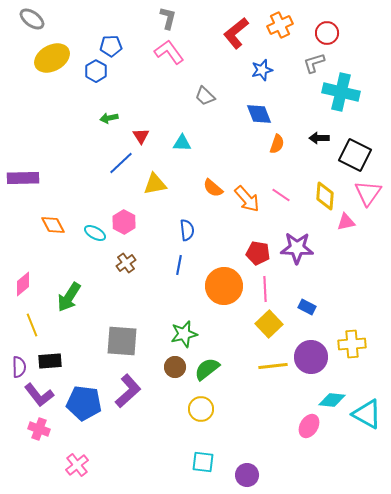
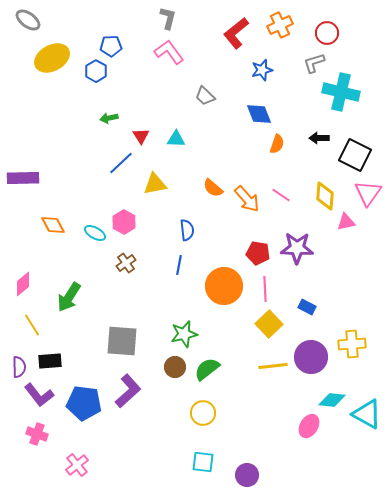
gray ellipse at (32, 19): moved 4 px left, 1 px down
cyan triangle at (182, 143): moved 6 px left, 4 px up
yellow line at (32, 325): rotated 10 degrees counterclockwise
yellow circle at (201, 409): moved 2 px right, 4 px down
pink cross at (39, 429): moved 2 px left, 5 px down
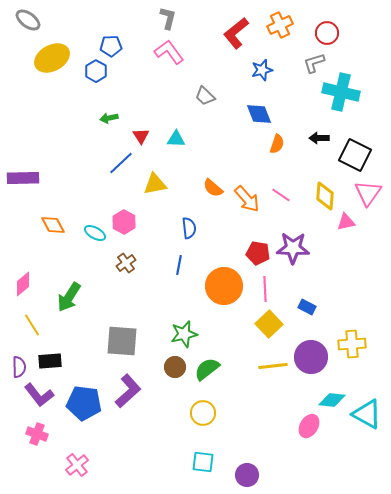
blue semicircle at (187, 230): moved 2 px right, 2 px up
purple star at (297, 248): moved 4 px left
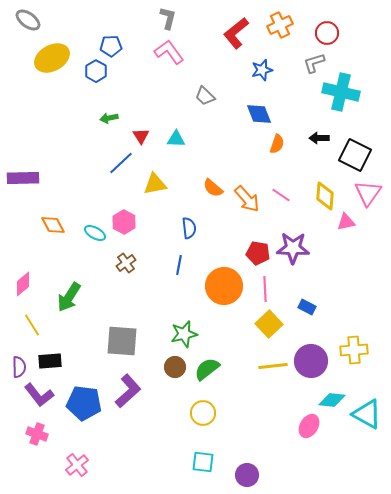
yellow cross at (352, 344): moved 2 px right, 6 px down
purple circle at (311, 357): moved 4 px down
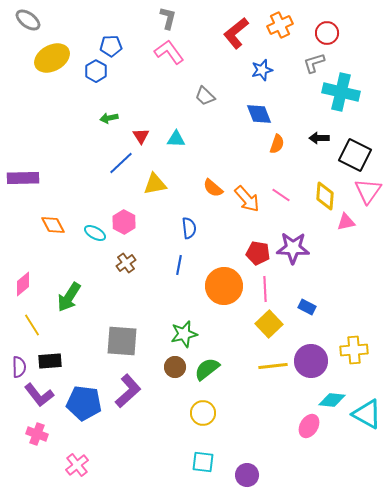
pink triangle at (368, 193): moved 2 px up
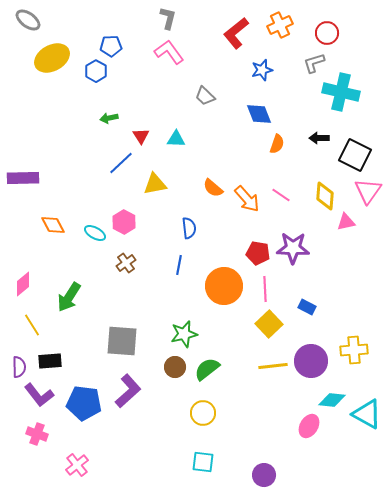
purple circle at (247, 475): moved 17 px right
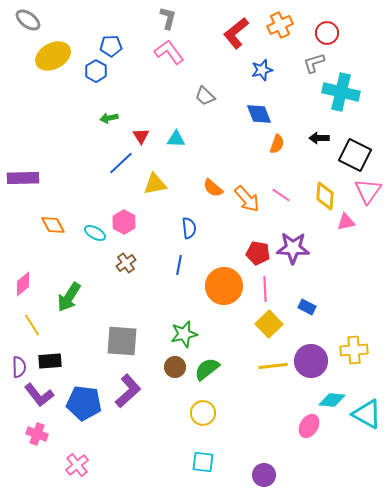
yellow ellipse at (52, 58): moved 1 px right, 2 px up
